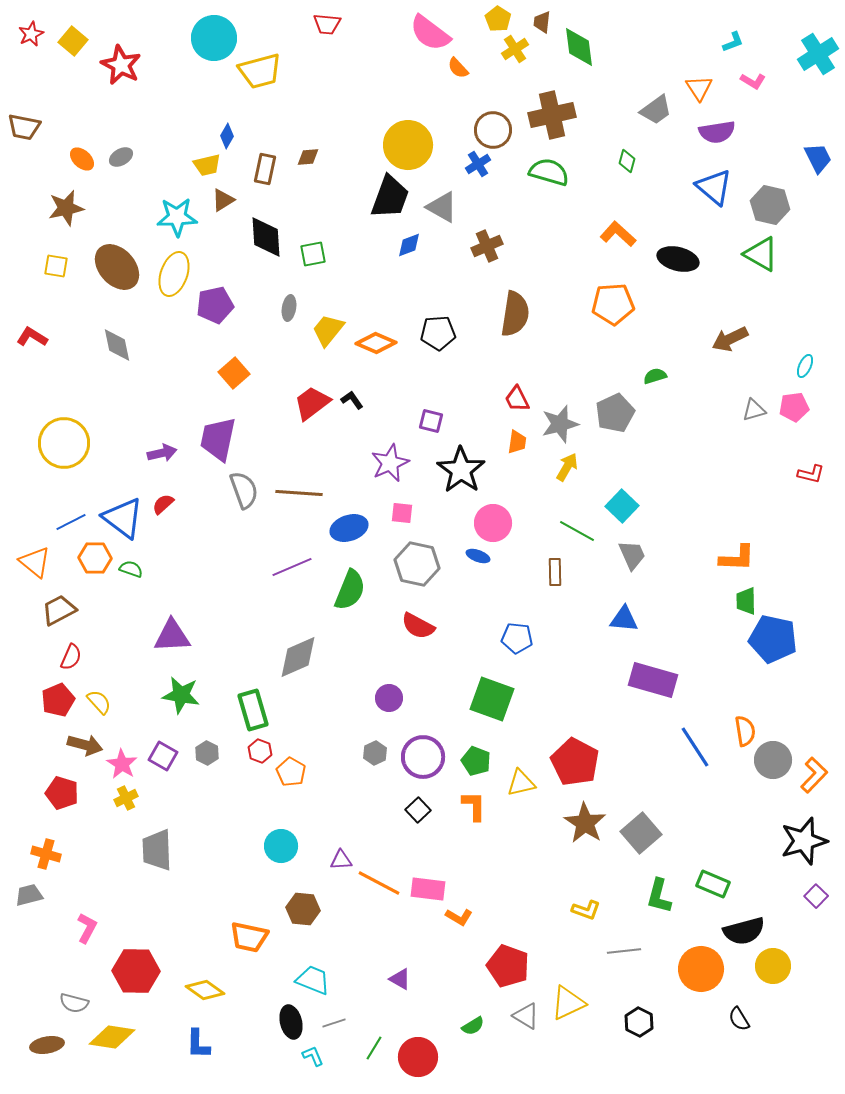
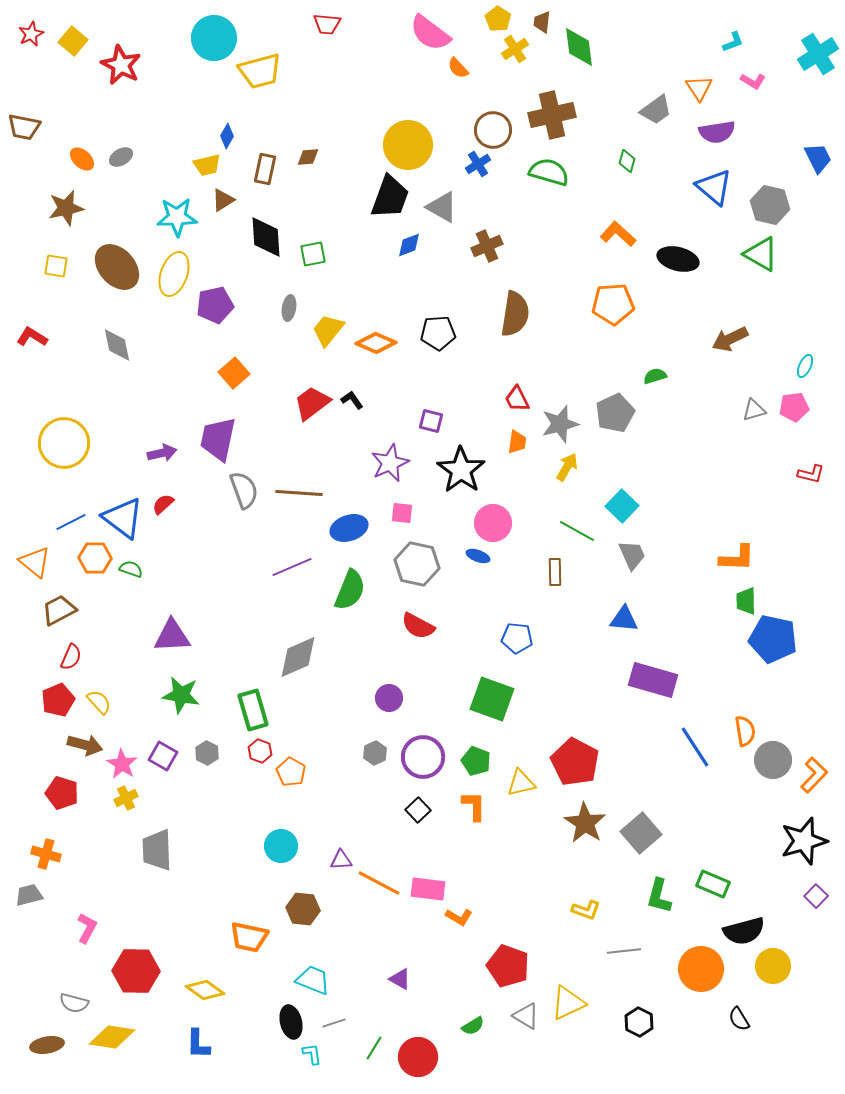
cyan L-shape at (313, 1056): moved 1 px left, 2 px up; rotated 15 degrees clockwise
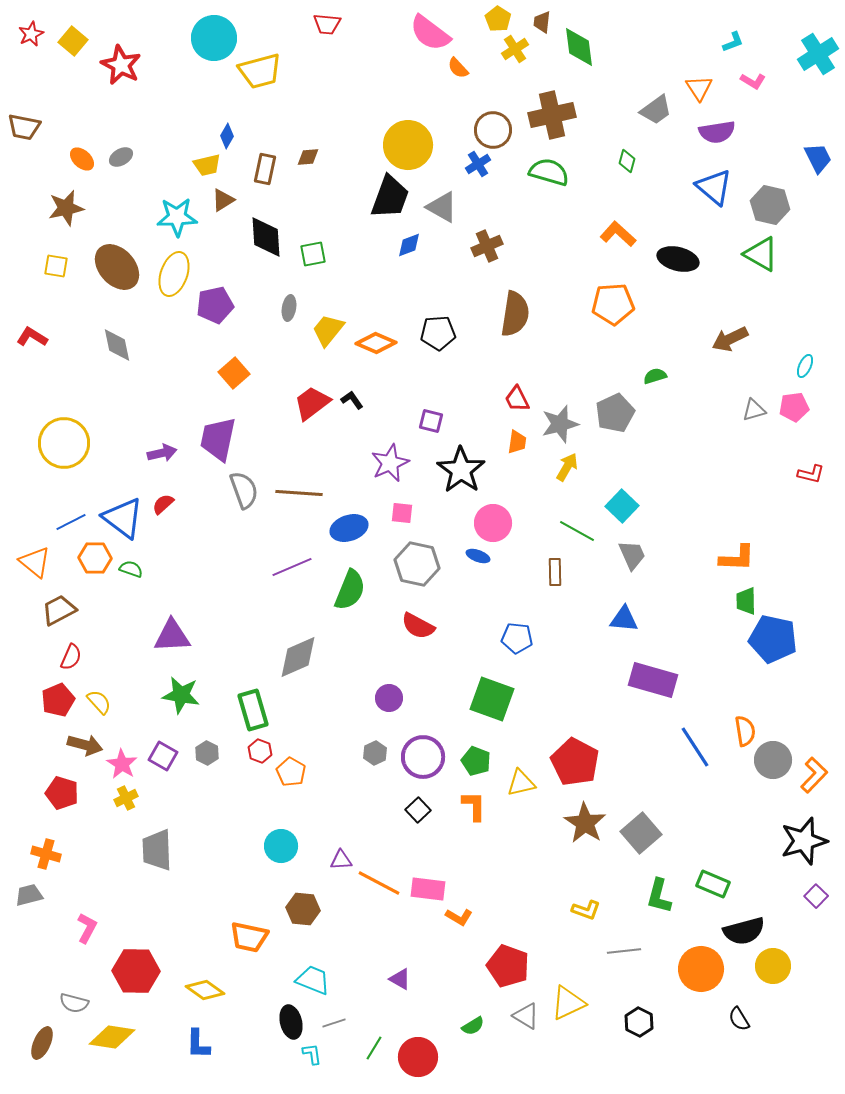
brown ellipse at (47, 1045): moved 5 px left, 2 px up; rotated 56 degrees counterclockwise
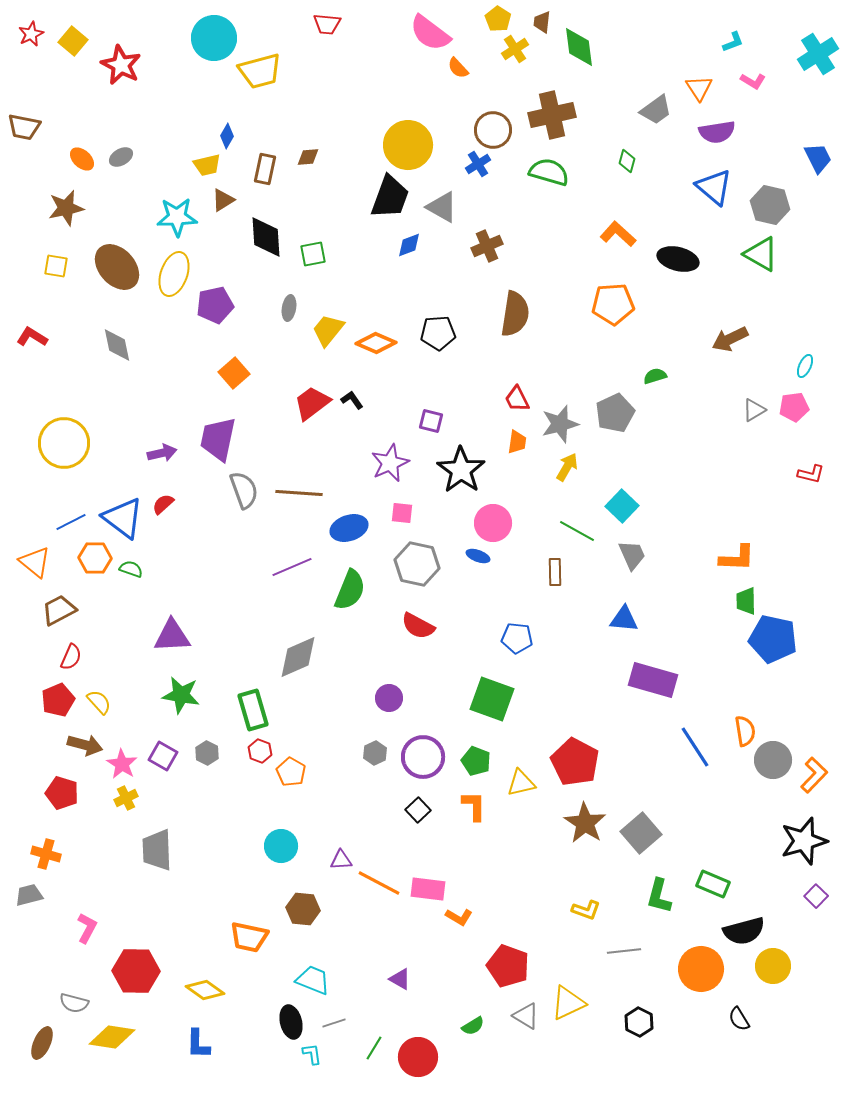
gray triangle at (754, 410): rotated 15 degrees counterclockwise
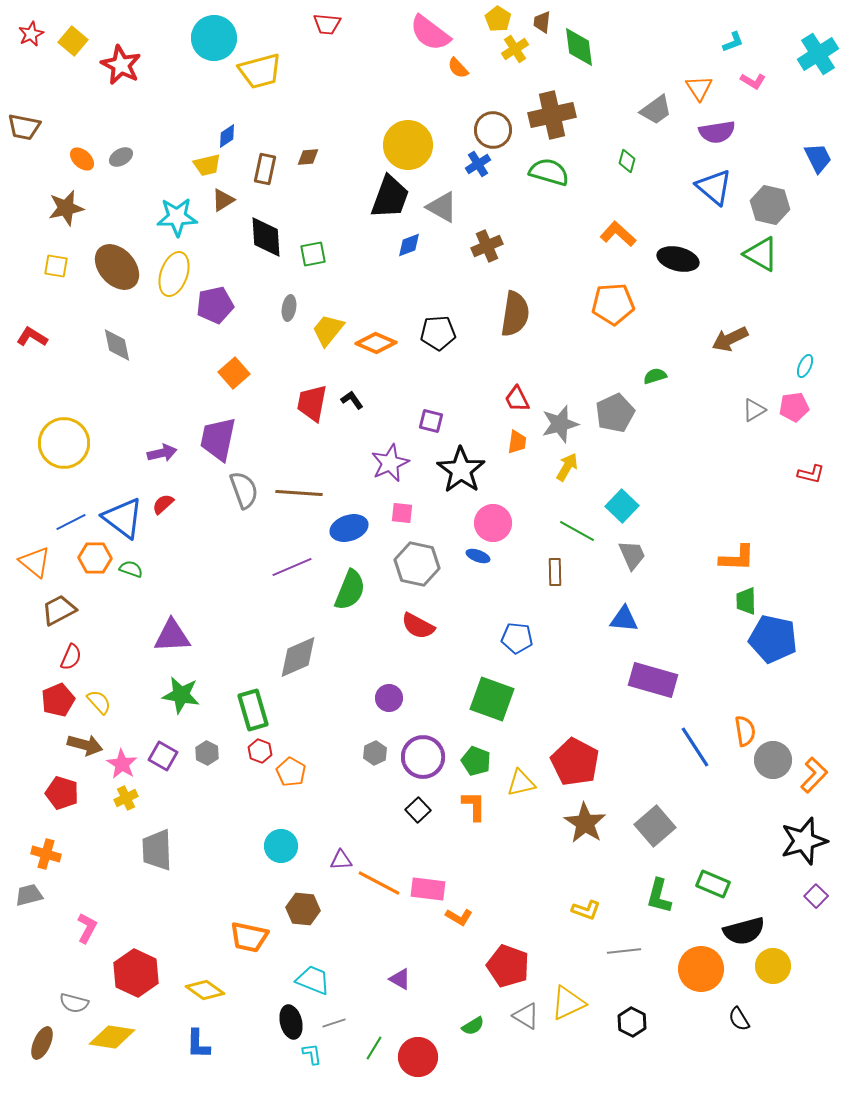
blue diamond at (227, 136): rotated 25 degrees clockwise
red trapezoid at (312, 403): rotated 42 degrees counterclockwise
gray square at (641, 833): moved 14 px right, 7 px up
red hexagon at (136, 971): moved 2 px down; rotated 24 degrees clockwise
black hexagon at (639, 1022): moved 7 px left
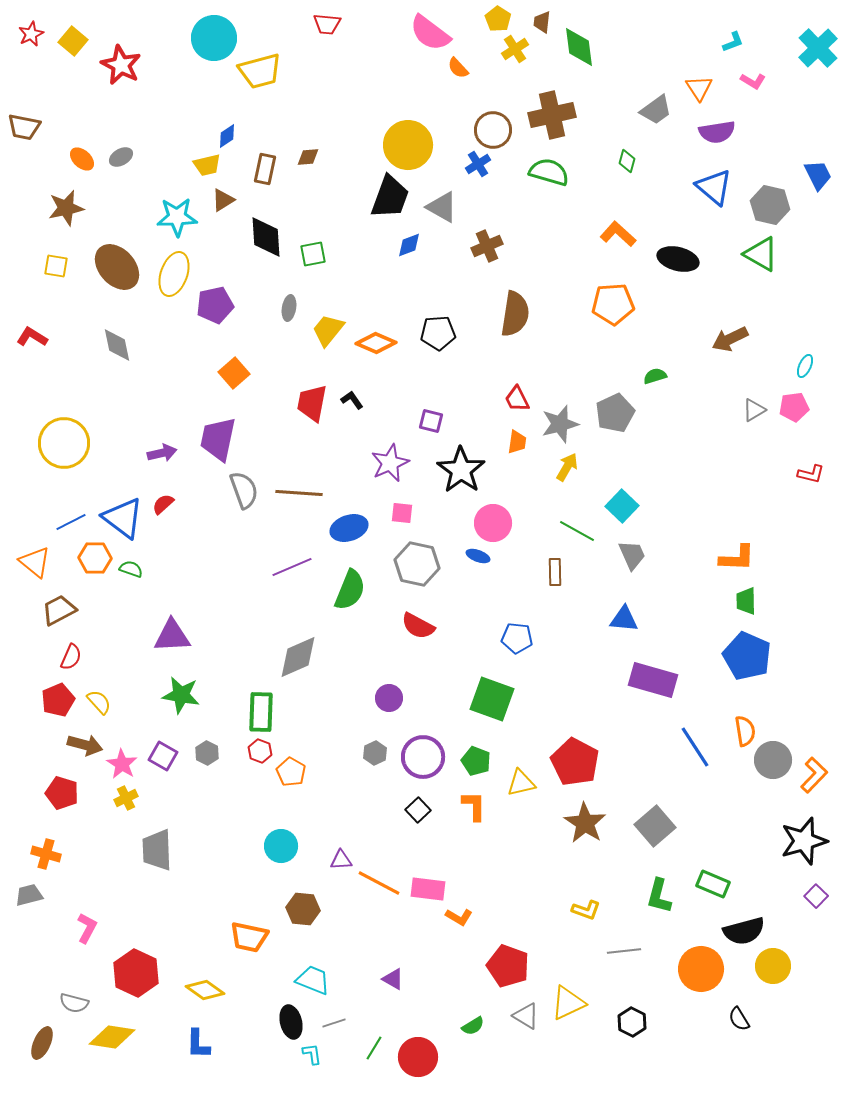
cyan cross at (818, 54): moved 6 px up; rotated 12 degrees counterclockwise
blue trapezoid at (818, 158): moved 17 px down
blue pentagon at (773, 639): moved 26 px left, 17 px down; rotated 12 degrees clockwise
green rectangle at (253, 710): moved 8 px right, 2 px down; rotated 18 degrees clockwise
purple triangle at (400, 979): moved 7 px left
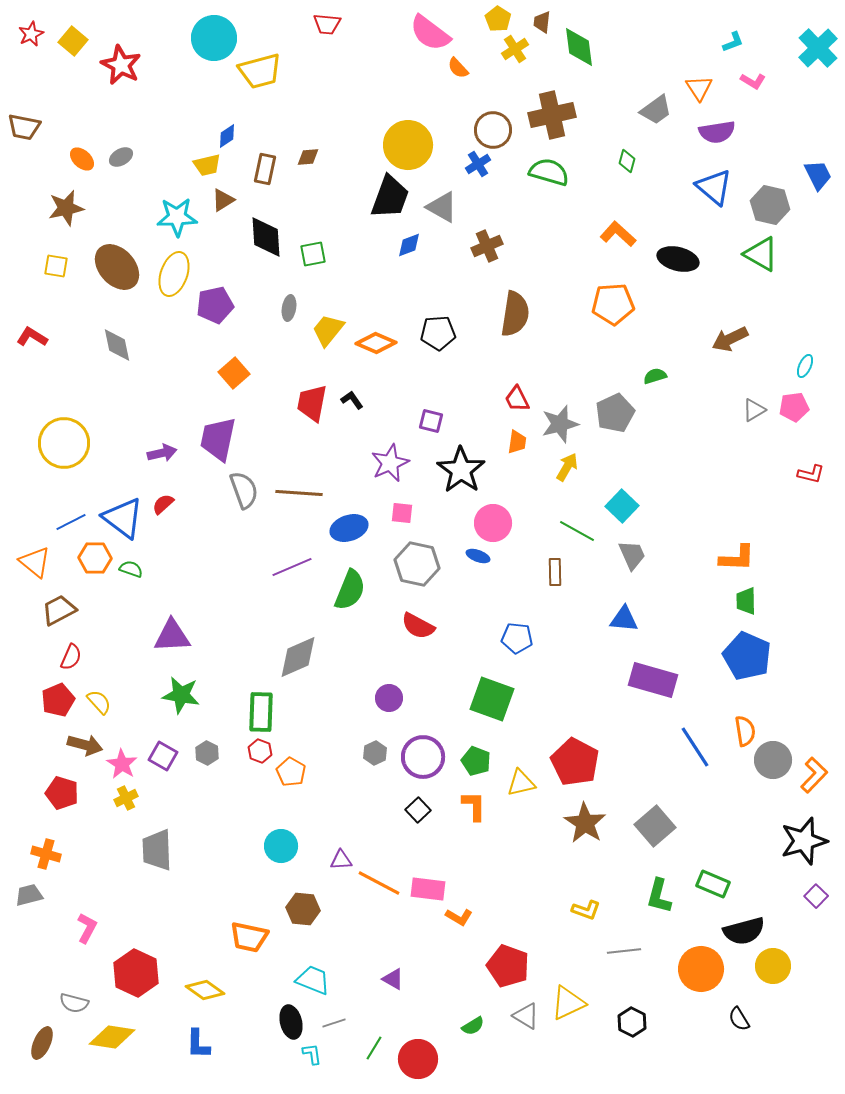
red circle at (418, 1057): moved 2 px down
